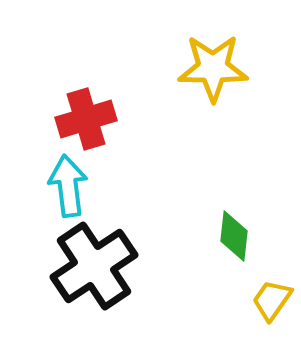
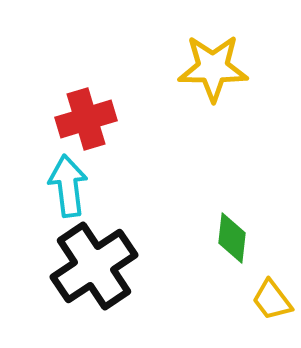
green diamond: moved 2 px left, 2 px down
yellow trapezoid: rotated 72 degrees counterclockwise
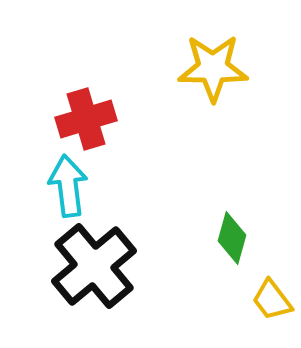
green diamond: rotated 9 degrees clockwise
black cross: rotated 6 degrees counterclockwise
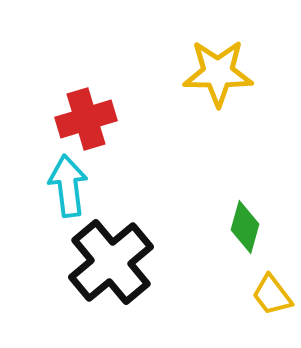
yellow star: moved 5 px right, 5 px down
green diamond: moved 13 px right, 11 px up
black cross: moved 17 px right, 4 px up
yellow trapezoid: moved 5 px up
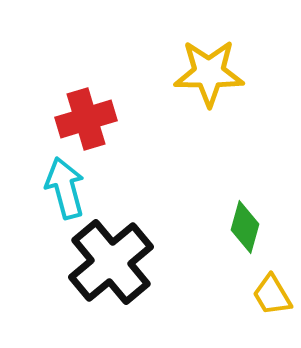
yellow star: moved 9 px left
cyan arrow: moved 3 px left, 2 px down; rotated 8 degrees counterclockwise
yellow trapezoid: rotated 6 degrees clockwise
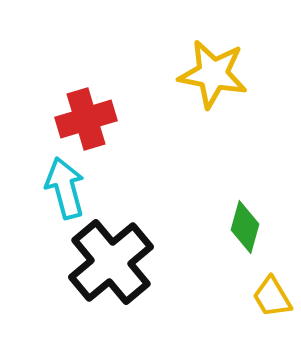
yellow star: moved 4 px right, 1 px down; rotated 10 degrees clockwise
yellow trapezoid: moved 2 px down
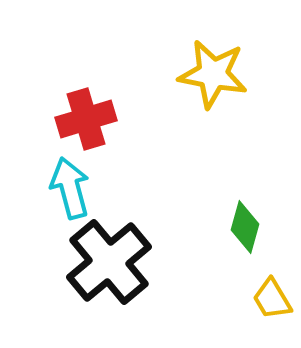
cyan arrow: moved 5 px right
black cross: moved 2 px left
yellow trapezoid: moved 2 px down
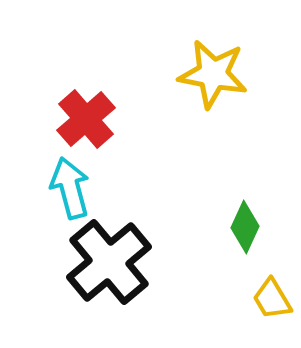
red cross: rotated 24 degrees counterclockwise
green diamond: rotated 9 degrees clockwise
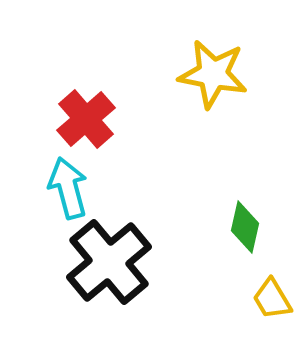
cyan arrow: moved 2 px left
green diamond: rotated 12 degrees counterclockwise
